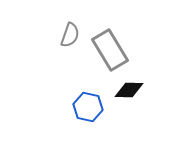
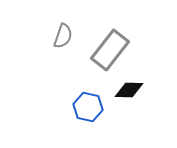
gray semicircle: moved 7 px left, 1 px down
gray rectangle: rotated 69 degrees clockwise
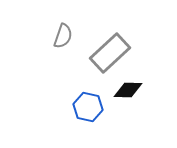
gray rectangle: moved 3 px down; rotated 9 degrees clockwise
black diamond: moved 1 px left
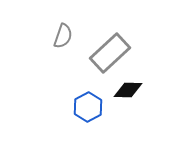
blue hexagon: rotated 20 degrees clockwise
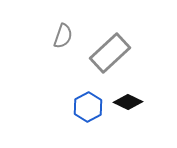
black diamond: moved 12 px down; rotated 24 degrees clockwise
